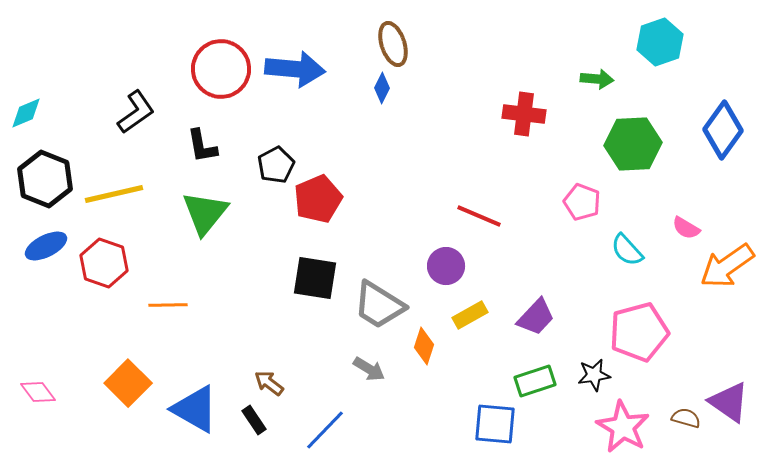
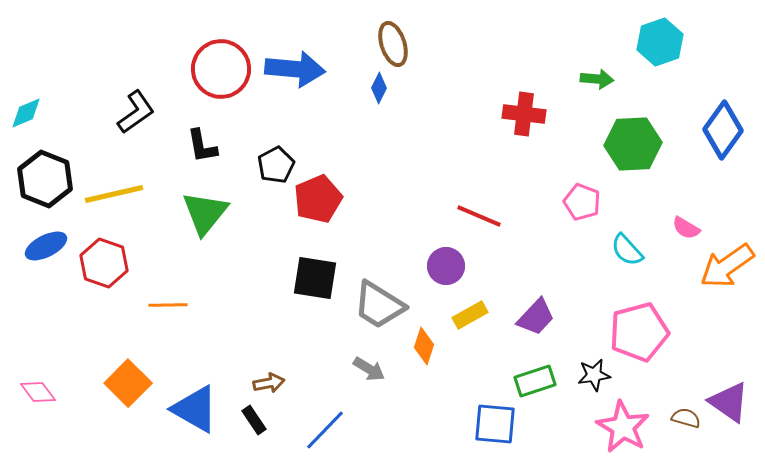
blue diamond at (382, 88): moved 3 px left
brown arrow at (269, 383): rotated 132 degrees clockwise
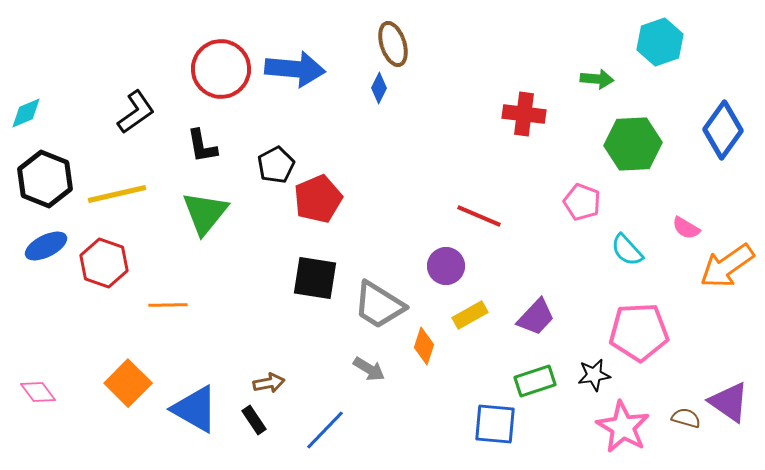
yellow line at (114, 194): moved 3 px right
pink pentagon at (639, 332): rotated 12 degrees clockwise
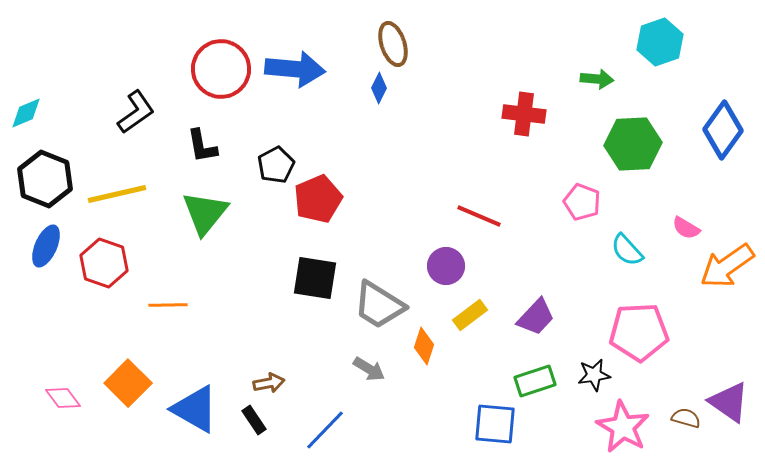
blue ellipse at (46, 246): rotated 39 degrees counterclockwise
yellow rectangle at (470, 315): rotated 8 degrees counterclockwise
pink diamond at (38, 392): moved 25 px right, 6 px down
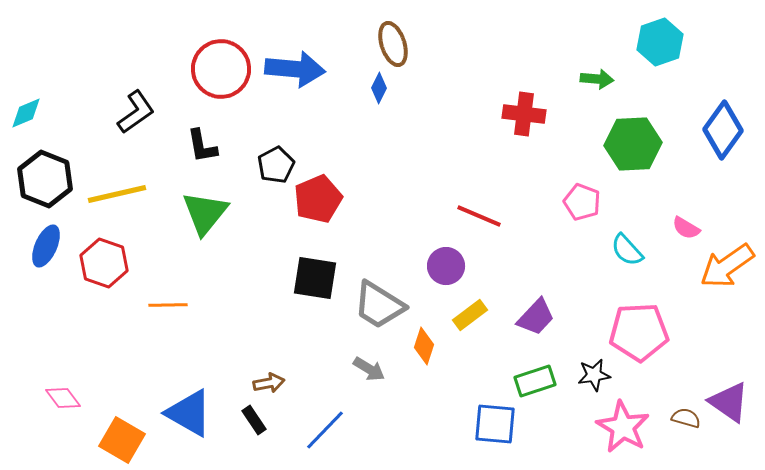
orange square at (128, 383): moved 6 px left, 57 px down; rotated 15 degrees counterclockwise
blue triangle at (195, 409): moved 6 px left, 4 px down
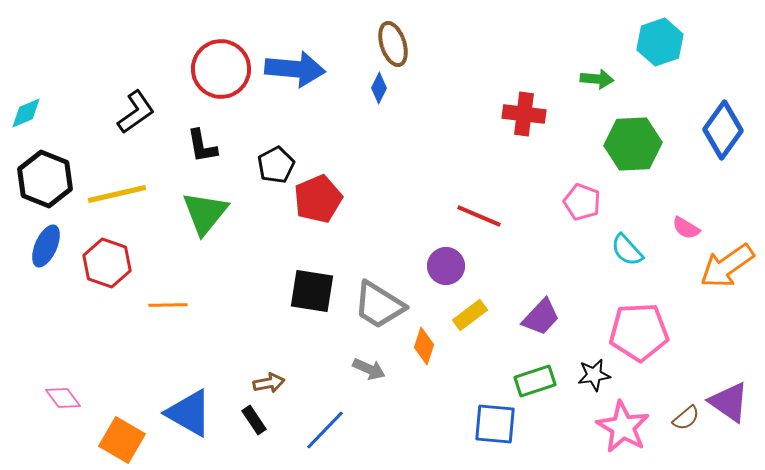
red hexagon at (104, 263): moved 3 px right
black square at (315, 278): moved 3 px left, 13 px down
purple trapezoid at (536, 317): moved 5 px right
gray arrow at (369, 369): rotated 8 degrees counterclockwise
brown semicircle at (686, 418): rotated 124 degrees clockwise
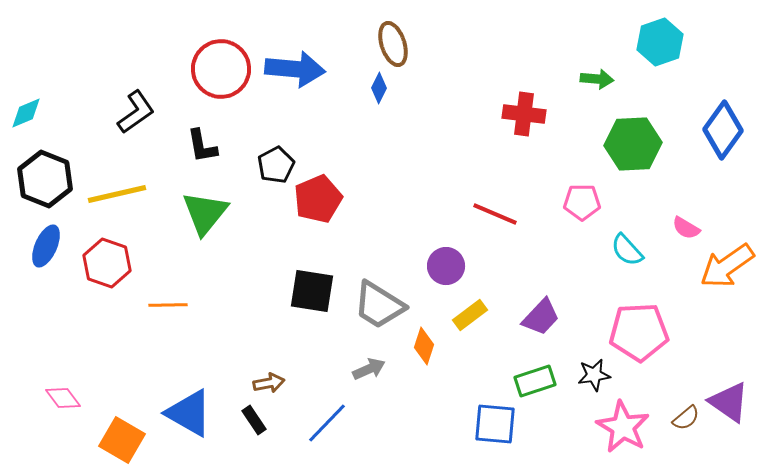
pink pentagon at (582, 202): rotated 21 degrees counterclockwise
red line at (479, 216): moved 16 px right, 2 px up
gray arrow at (369, 369): rotated 48 degrees counterclockwise
blue line at (325, 430): moved 2 px right, 7 px up
